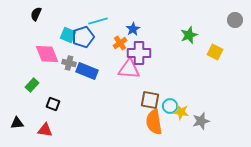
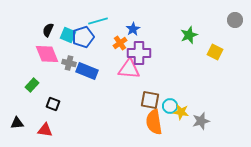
black semicircle: moved 12 px right, 16 px down
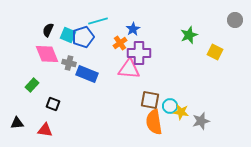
blue rectangle: moved 3 px down
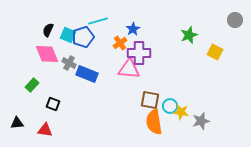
gray cross: rotated 16 degrees clockwise
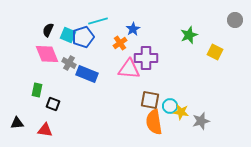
purple cross: moved 7 px right, 5 px down
green rectangle: moved 5 px right, 5 px down; rotated 32 degrees counterclockwise
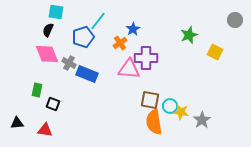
cyan line: rotated 36 degrees counterclockwise
cyan square: moved 12 px left, 23 px up; rotated 14 degrees counterclockwise
gray star: moved 1 px right, 1 px up; rotated 18 degrees counterclockwise
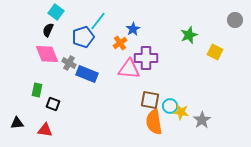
cyan square: rotated 28 degrees clockwise
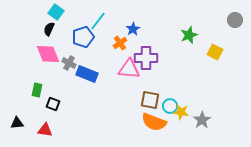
black semicircle: moved 1 px right, 1 px up
pink diamond: moved 1 px right
orange semicircle: rotated 60 degrees counterclockwise
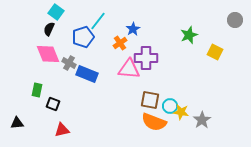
red triangle: moved 17 px right; rotated 21 degrees counterclockwise
